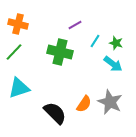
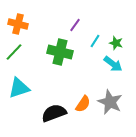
purple line: rotated 24 degrees counterclockwise
orange semicircle: moved 1 px left
black semicircle: moved 1 px left; rotated 65 degrees counterclockwise
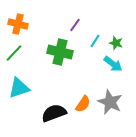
green line: moved 1 px down
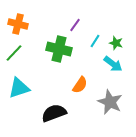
green cross: moved 1 px left, 3 px up
orange semicircle: moved 3 px left, 19 px up
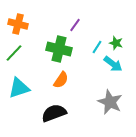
cyan line: moved 2 px right, 6 px down
orange semicircle: moved 19 px left, 5 px up
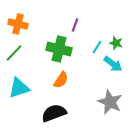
purple line: rotated 16 degrees counterclockwise
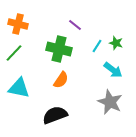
purple line: rotated 72 degrees counterclockwise
cyan line: moved 1 px up
cyan arrow: moved 6 px down
cyan triangle: rotated 30 degrees clockwise
black semicircle: moved 1 px right, 2 px down
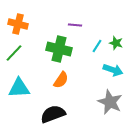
purple line: rotated 32 degrees counterclockwise
cyan arrow: rotated 18 degrees counterclockwise
cyan triangle: rotated 15 degrees counterclockwise
black semicircle: moved 2 px left, 1 px up
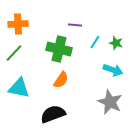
orange cross: rotated 18 degrees counterclockwise
cyan line: moved 2 px left, 4 px up
cyan triangle: rotated 15 degrees clockwise
